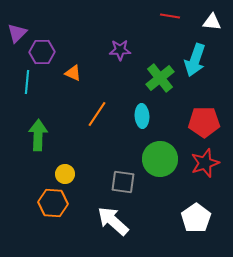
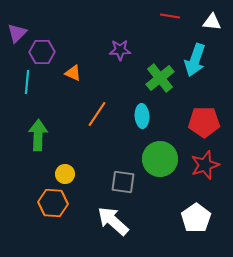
red star: moved 2 px down
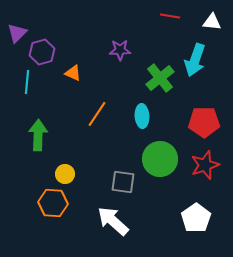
purple hexagon: rotated 15 degrees counterclockwise
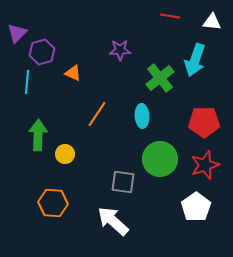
yellow circle: moved 20 px up
white pentagon: moved 11 px up
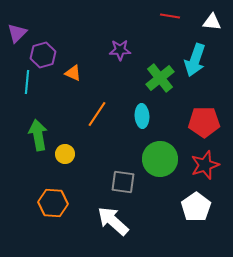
purple hexagon: moved 1 px right, 3 px down
green arrow: rotated 12 degrees counterclockwise
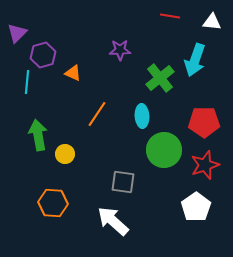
green circle: moved 4 px right, 9 px up
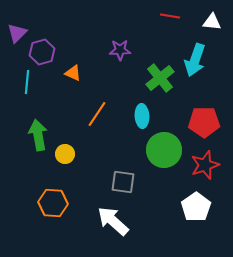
purple hexagon: moved 1 px left, 3 px up
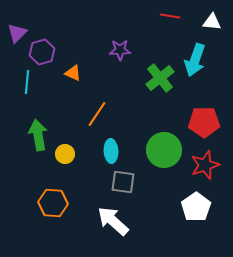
cyan ellipse: moved 31 px left, 35 px down
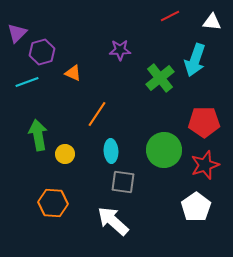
red line: rotated 36 degrees counterclockwise
cyan line: rotated 65 degrees clockwise
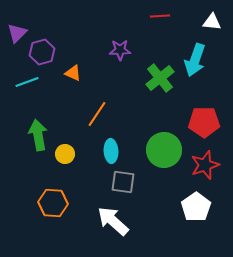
red line: moved 10 px left; rotated 24 degrees clockwise
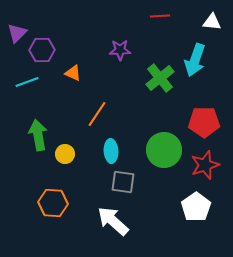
purple hexagon: moved 2 px up; rotated 15 degrees clockwise
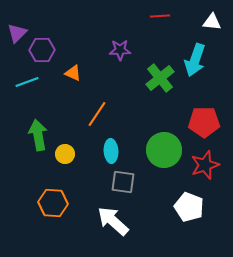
white pentagon: moved 7 px left; rotated 16 degrees counterclockwise
